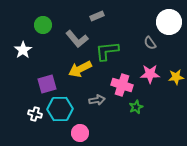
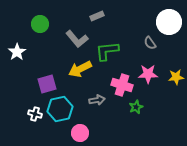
green circle: moved 3 px left, 1 px up
white star: moved 6 px left, 2 px down
pink star: moved 2 px left
cyan hexagon: rotated 10 degrees counterclockwise
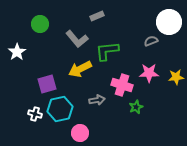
gray semicircle: moved 1 px right, 2 px up; rotated 104 degrees clockwise
pink star: moved 1 px right, 1 px up
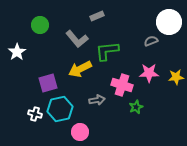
green circle: moved 1 px down
purple square: moved 1 px right, 1 px up
pink circle: moved 1 px up
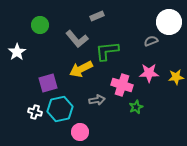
yellow arrow: moved 1 px right
white cross: moved 2 px up
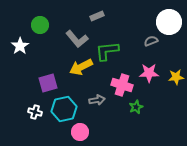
white star: moved 3 px right, 6 px up
yellow arrow: moved 2 px up
cyan hexagon: moved 4 px right
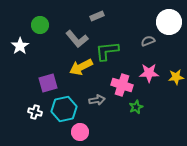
gray semicircle: moved 3 px left
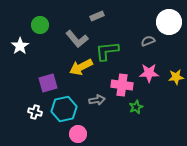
pink cross: rotated 10 degrees counterclockwise
pink circle: moved 2 px left, 2 px down
